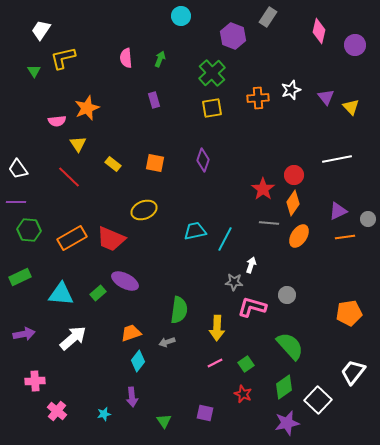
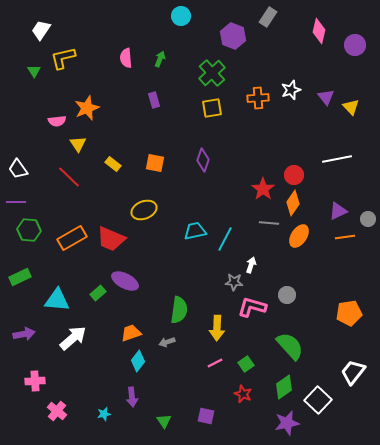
cyan triangle at (61, 294): moved 4 px left, 6 px down
purple square at (205, 413): moved 1 px right, 3 px down
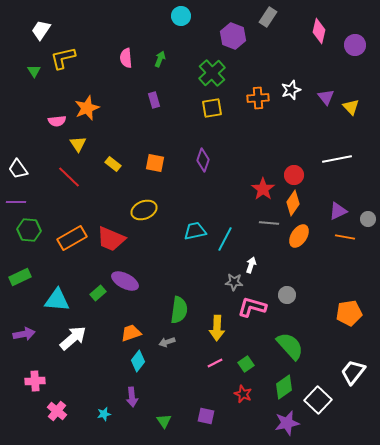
orange line at (345, 237): rotated 18 degrees clockwise
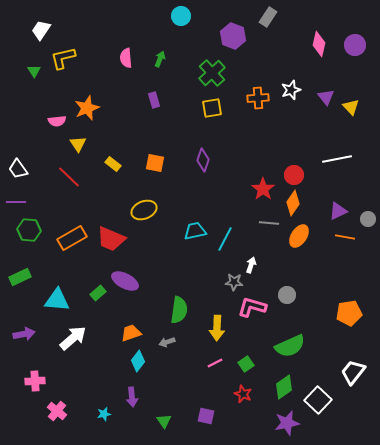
pink diamond at (319, 31): moved 13 px down
green semicircle at (290, 346): rotated 108 degrees clockwise
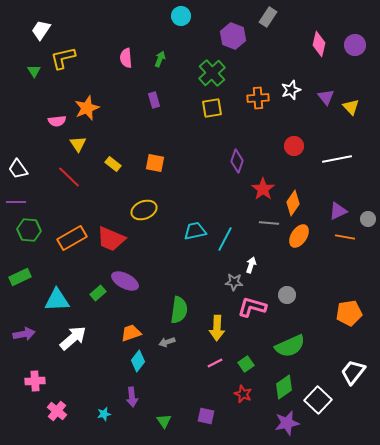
purple diamond at (203, 160): moved 34 px right, 1 px down
red circle at (294, 175): moved 29 px up
cyan triangle at (57, 300): rotated 8 degrees counterclockwise
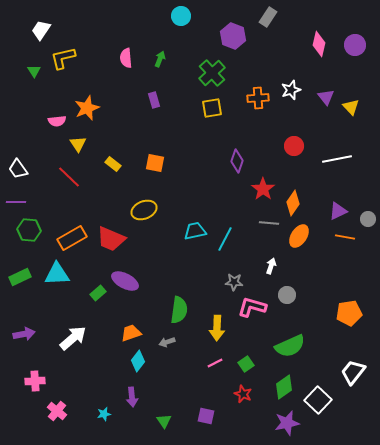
white arrow at (251, 265): moved 20 px right, 1 px down
cyan triangle at (57, 300): moved 26 px up
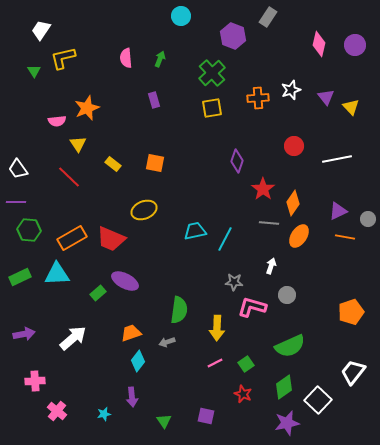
orange pentagon at (349, 313): moved 2 px right, 1 px up; rotated 10 degrees counterclockwise
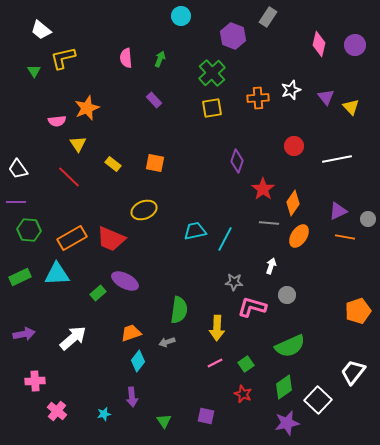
white trapezoid at (41, 30): rotated 85 degrees counterclockwise
purple rectangle at (154, 100): rotated 28 degrees counterclockwise
orange pentagon at (351, 312): moved 7 px right, 1 px up
